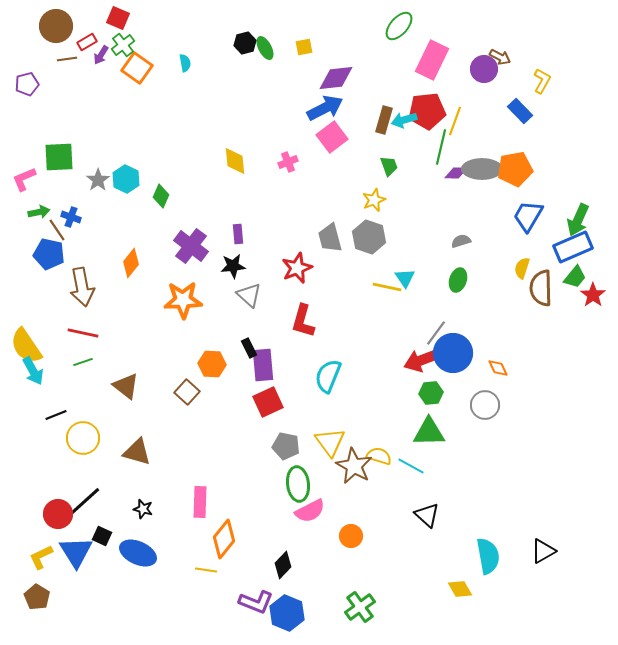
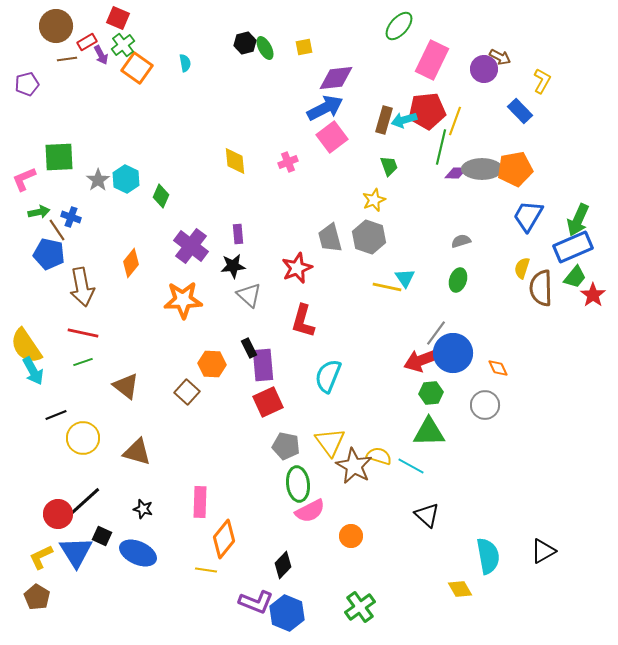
purple arrow at (101, 55): rotated 60 degrees counterclockwise
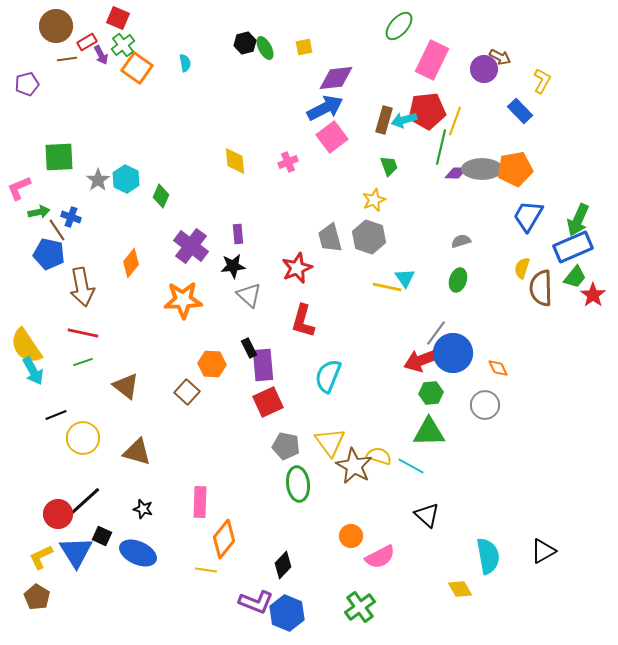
pink L-shape at (24, 179): moved 5 px left, 9 px down
pink semicircle at (310, 511): moved 70 px right, 46 px down
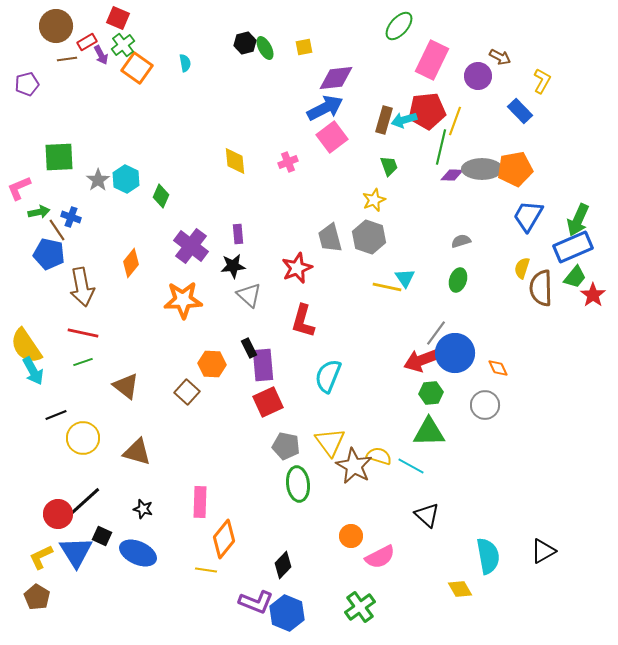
purple circle at (484, 69): moved 6 px left, 7 px down
purple diamond at (456, 173): moved 4 px left, 2 px down
blue circle at (453, 353): moved 2 px right
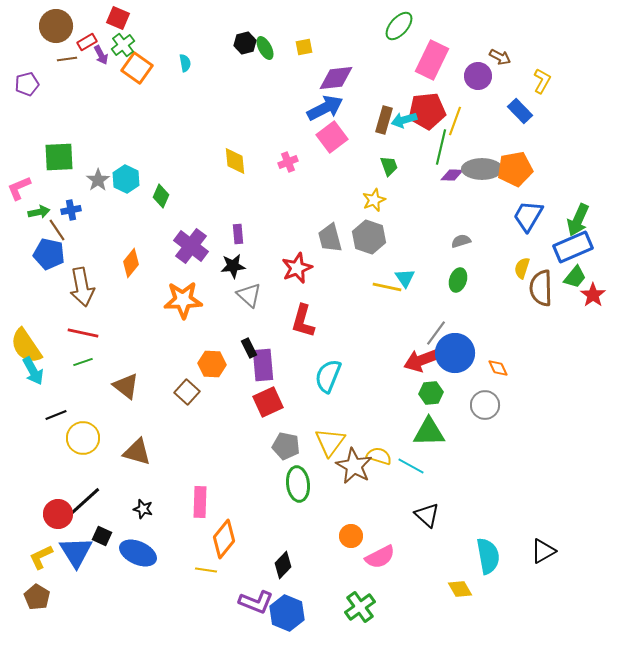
blue cross at (71, 217): moved 7 px up; rotated 30 degrees counterclockwise
yellow triangle at (330, 442): rotated 12 degrees clockwise
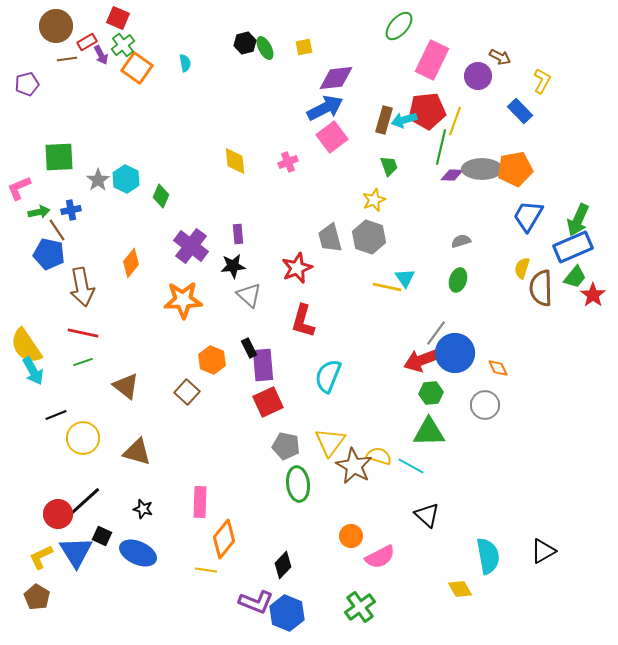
orange hexagon at (212, 364): moved 4 px up; rotated 20 degrees clockwise
